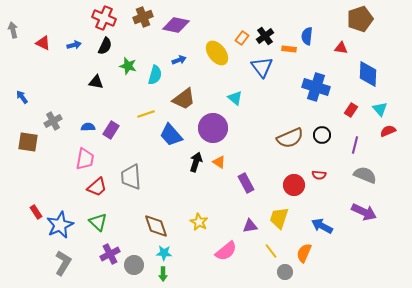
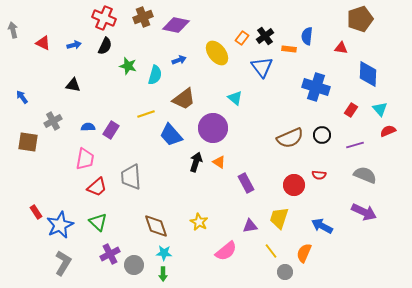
black triangle at (96, 82): moved 23 px left, 3 px down
purple line at (355, 145): rotated 60 degrees clockwise
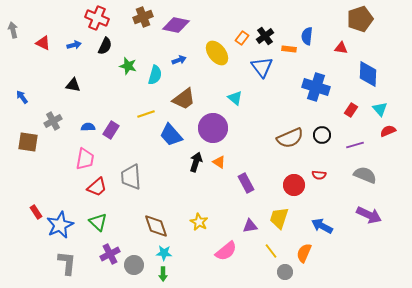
red cross at (104, 18): moved 7 px left
purple arrow at (364, 212): moved 5 px right, 3 px down
gray L-shape at (63, 263): moved 4 px right; rotated 25 degrees counterclockwise
